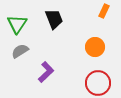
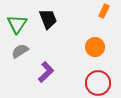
black trapezoid: moved 6 px left
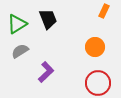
green triangle: rotated 25 degrees clockwise
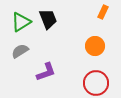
orange rectangle: moved 1 px left, 1 px down
green triangle: moved 4 px right, 2 px up
orange circle: moved 1 px up
purple L-shape: rotated 25 degrees clockwise
red circle: moved 2 px left
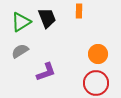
orange rectangle: moved 24 px left, 1 px up; rotated 24 degrees counterclockwise
black trapezoid: moved 1 px left, 1 px up
orange circle: moved 3 px right, 8 px down
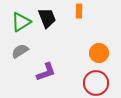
orange circle: moved 1 px right, 1 px up
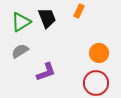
orange rectangle: rotated 24 degrees clockwise
